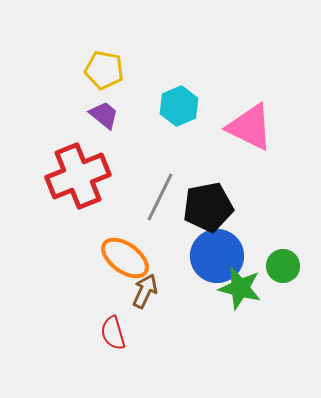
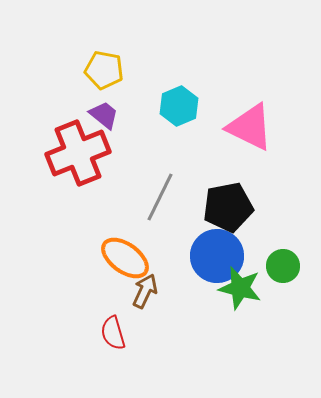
red cross: moved 23 px up
black pentagon: moved 20 px right
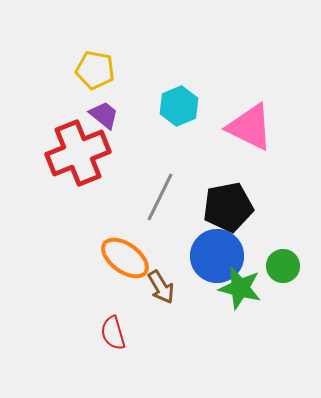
yellow pentagon: moved 9 px left
brown arrow: moved 16 px right, 4 px up; rotated 124 degrees clockwise
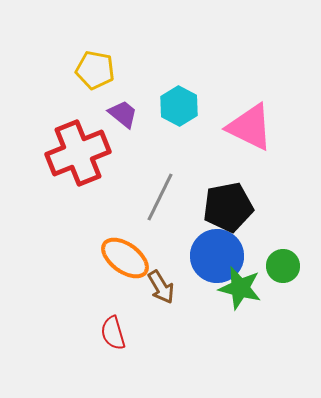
cyan hexagon: rotated 9 degrees counterclockwise
purple trapezoid: moved 19 px right, 1 px up
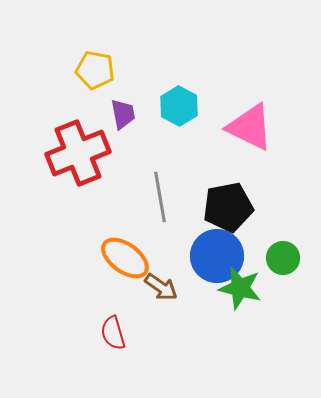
purple trapezoid: rotated 40 degrees clockwise
gray line: rotated 36 degrees counterclockwise
green circle: moved 8 px up
brown arrow: rotated 24 degrees counterclockwise
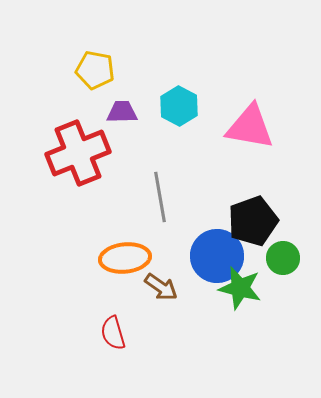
purple trapezoid: moved 1 px left, 2 px up; rotated 80 degrees counterclockwise
pink triangle: rotated 16 degrees counterclockwise
black pentagon: moved 25 px right, 14 px down; rotated 9 degrees counterclockwise
orange ellipse: rotated 42 degrees counterclockwise
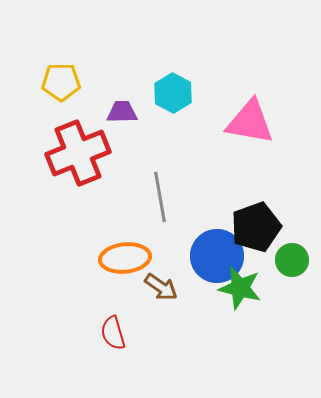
yellow pentagon: moved 34 px left, 12 px down; rotated 12 degrees counterclockwise
cyan hexagon: moved 6 px left, 13 px up
pink triangle: moved 5 px up
black pentagon: moved 3 px right, 6 px down
green circle: moved 9 px right, 2 px down
